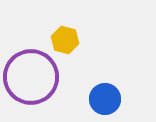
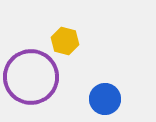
yellow hexagon: moved 1 px down
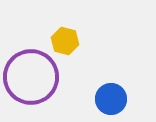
blue circle: moved 6 px right
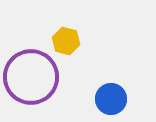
yellow hexagon: moved 1 px right
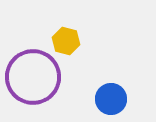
purple circle: moved 2 px right
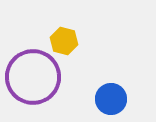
yellow hexagon: moved 2 px left
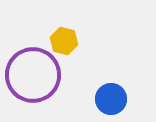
purple circle: moved 2 px up
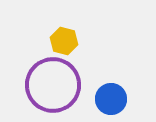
purple circle: moved 20 px right, 10 px down
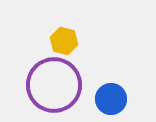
purple circle: moved 1 px right
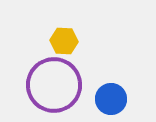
yellow hexagon: rotated 12 degrees counterclockwise
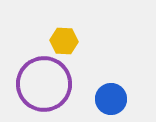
purple circle: moved 10 px left, 1 px up
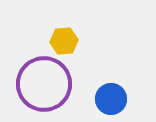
yellow hexagon: rotated 8 degrees counterclockwise
